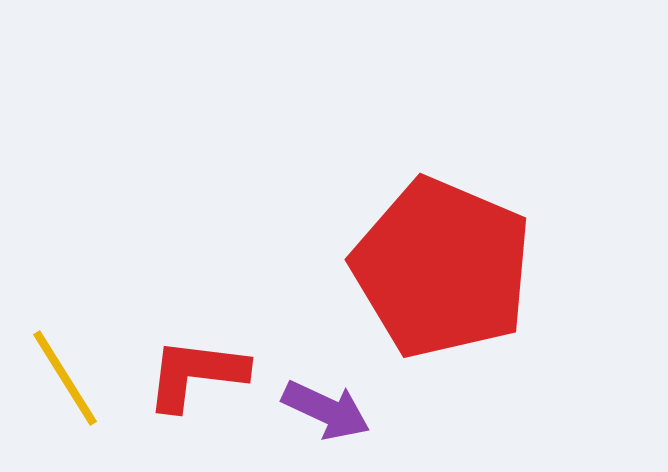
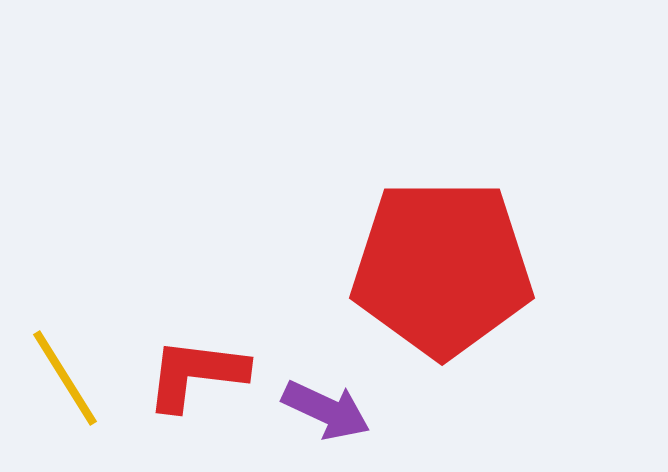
red pentagon: rotated 23 degrees counterclockwise
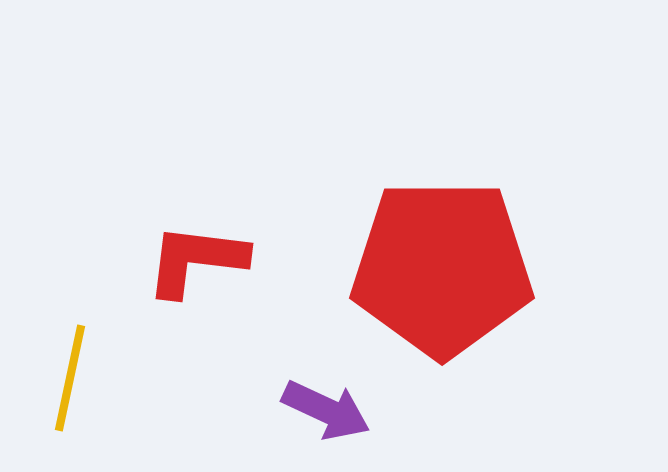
red L-shape: moved 114 px up
yellow line: moved 5 px right; rotated 44 degrees clockwise
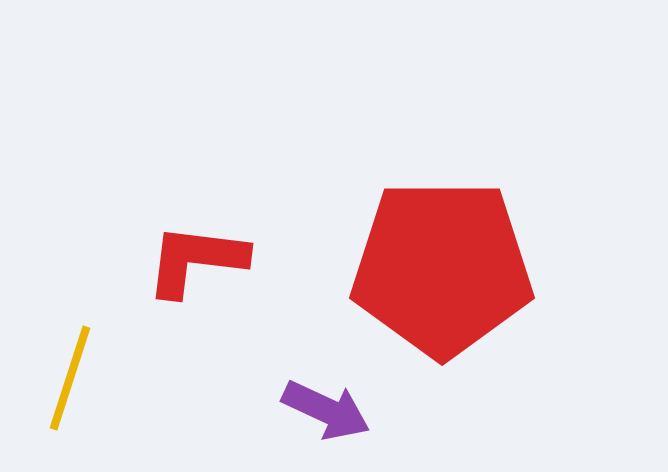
yellow line: rotated 6 degrees clockwise
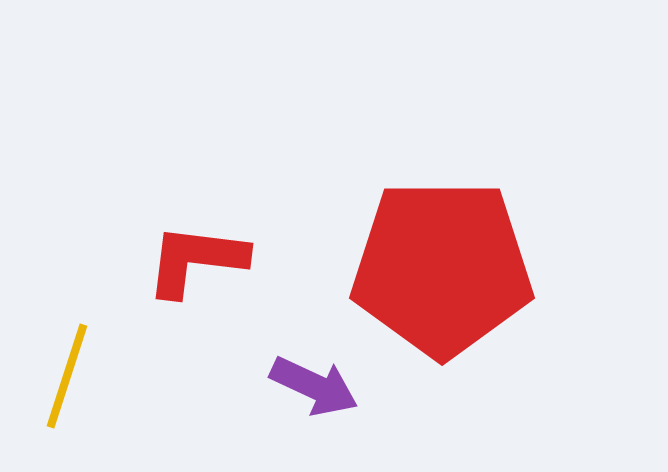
yellow line: moved 3 px left, 2 px up
purple arrow: moved 12 px left, 24 px up
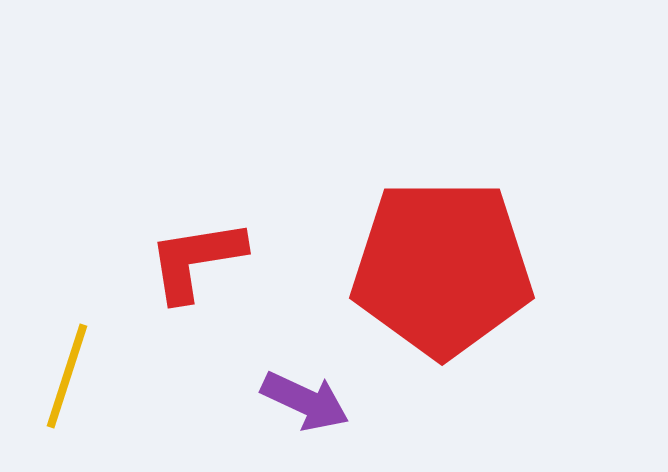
red L-shape: rotated 16 degrees counterclockwise
purple arrow: moved 9 px left, 15 px down
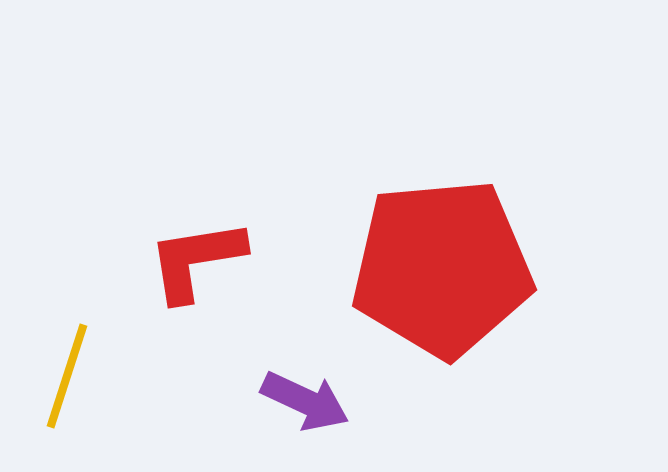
red pentagon: rotated 5 degrees counterclockwise
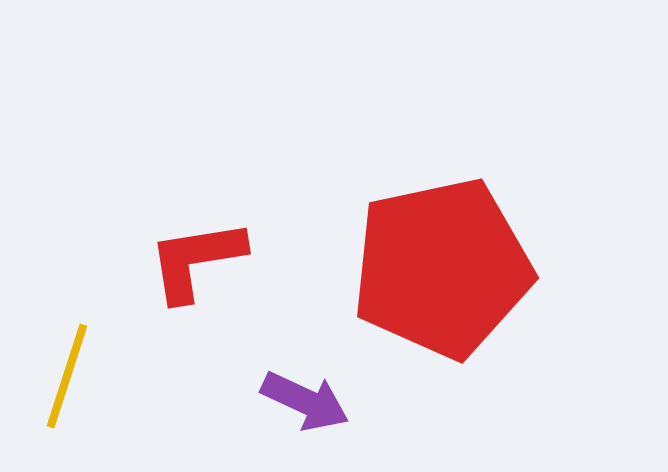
red pentagon: rotated 7 degrees counterclockwise
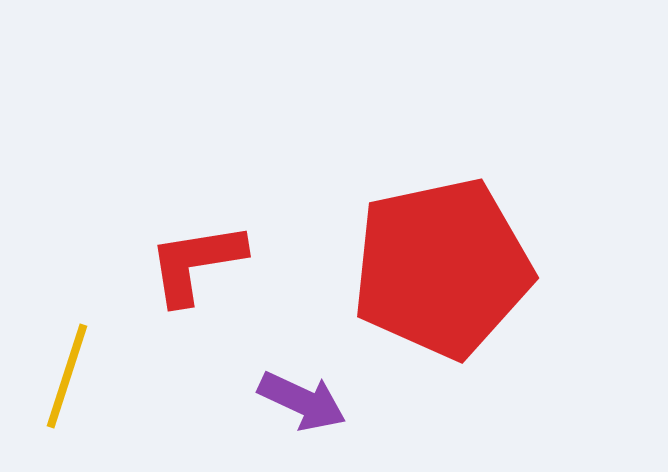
red L-shape: moved 3 px down
purple arrow: moved 3 px left
